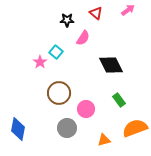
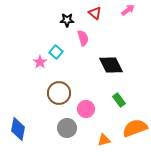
red triangle: moved 1 px left
pink semicircle: rotated 49 degrees counterclockwise
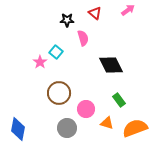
orange triangle: moved 3 px right, 17 px up; rotated 32 degrees clockwise
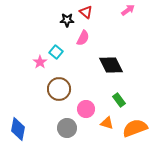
red triangle: moved 9 px left, 1 px up
pink semicircle: rotated 42 degrees clockwise
brown circle: moved 4 px up
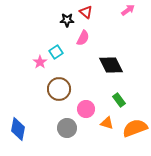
cyan square: rotated 16 degrees clockwise
